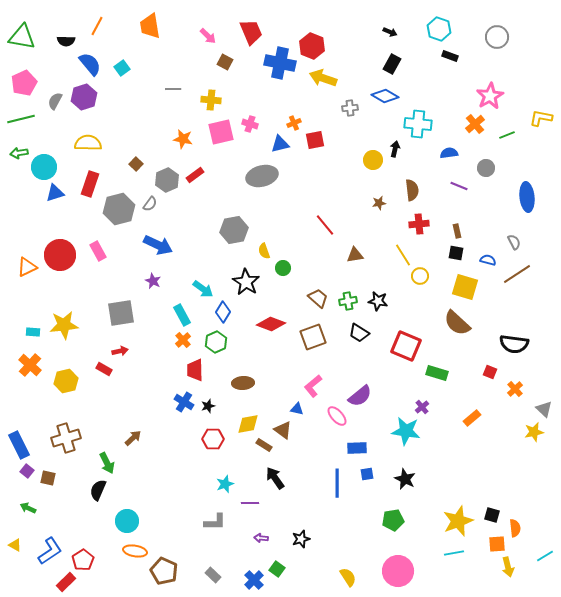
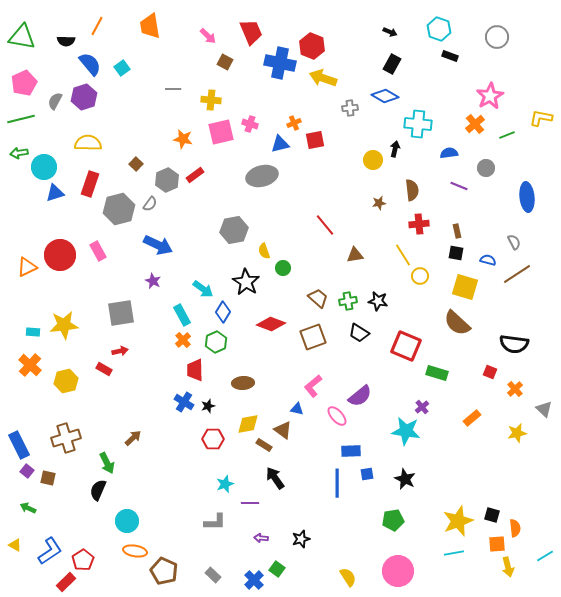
yellow star at (534, 432): moved 17 px left, 1 px down
blue rectangle at (357, 448): moved 6 px left, 3 px down
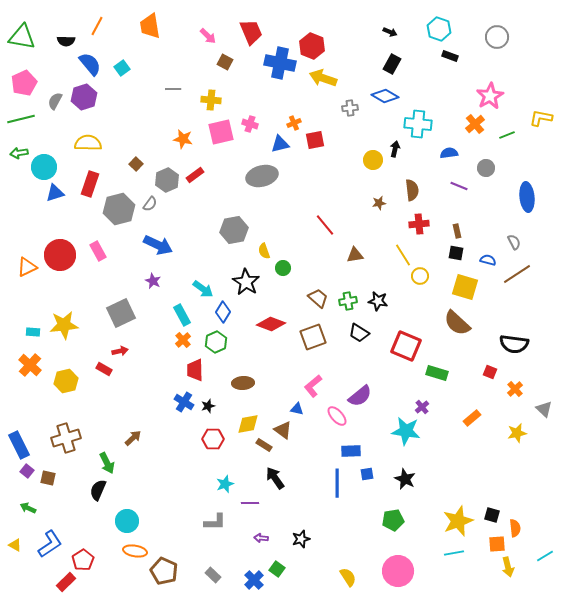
gray square at (121, 313): rotated 16 degrees counterclockwise
blue L-shape at (50, 551): moved 7 px up
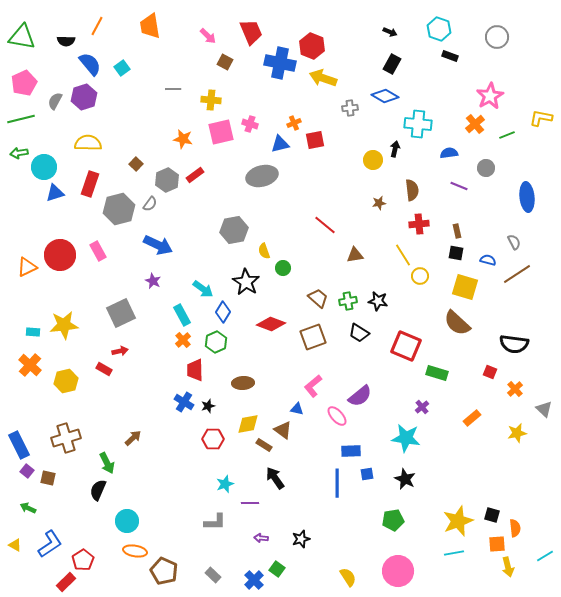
red line at (325, 225): rotated 10 degrees counterclockwise
cyan star at (406, 431): moved 7 px down
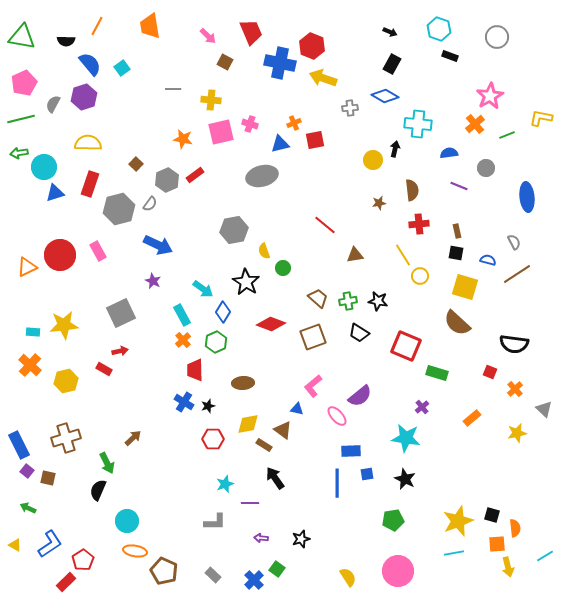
gray semicircle at (55, 101): moved 2 px left, 3 px down
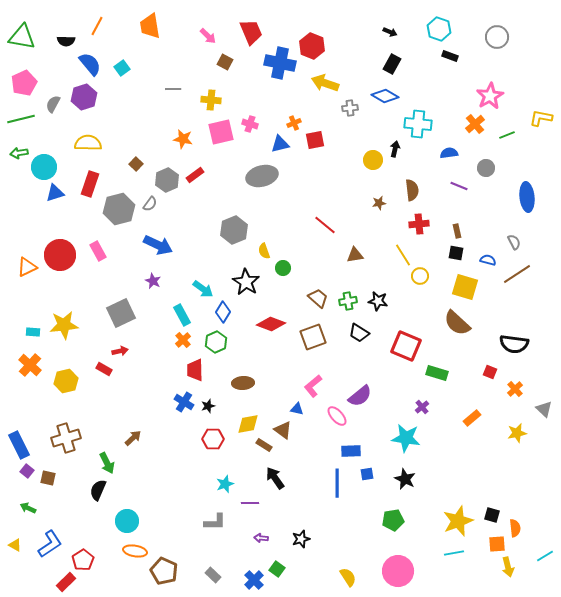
yellow arrow at (323, 78): moved 2 px right, 5 px down
gray hexagon at (234, 230): rotated 12 degrees counterclockwise
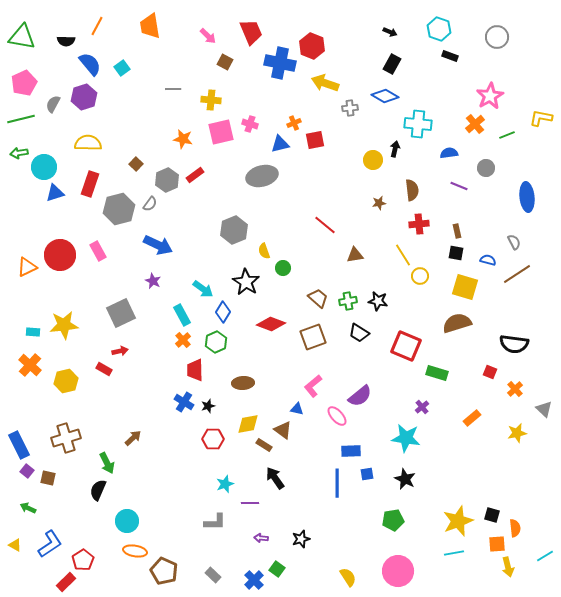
brown semicircle at (457, 323): rotated 120 degrees clockwise
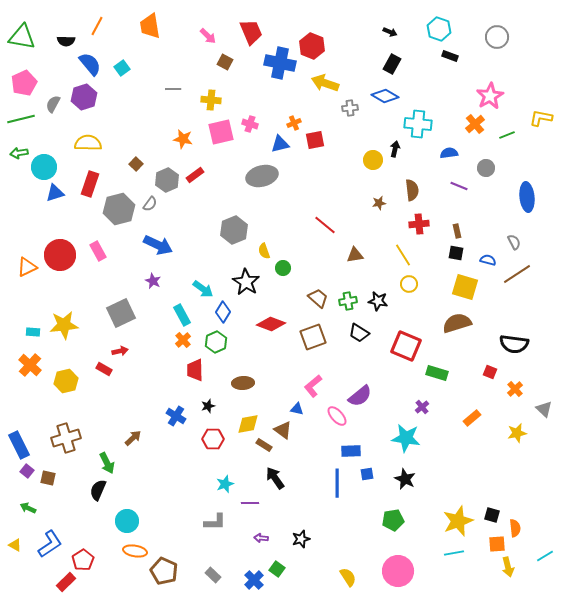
yellow circle at (420, 276): moved 11 px left, 8 px down
blue cross at (184, 402): moved 8 px left, 14 px down
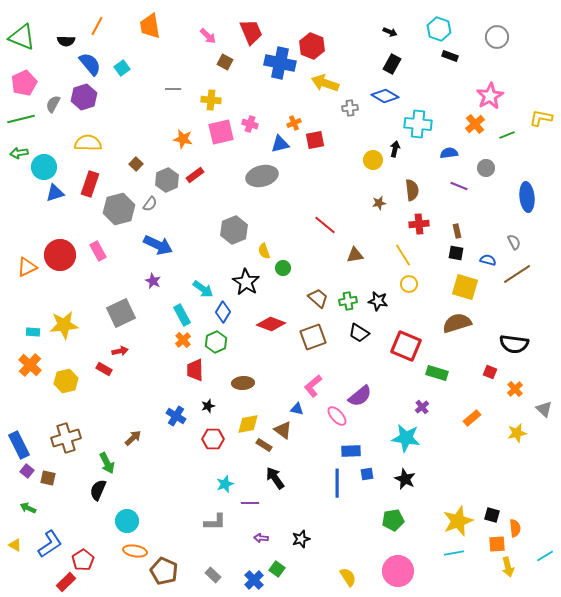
green triangle at (22, 37): rotated 12 degrees clockwise
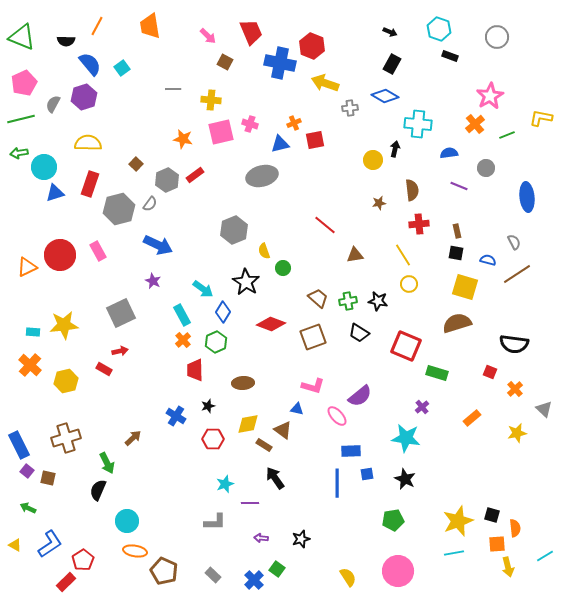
pink L-shape at (313, 386): rotated 125 degrees counterclockwise
